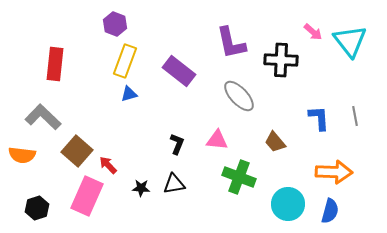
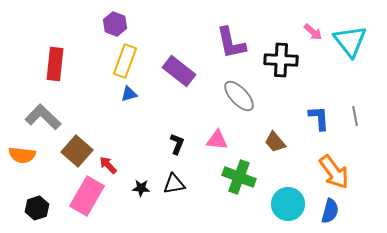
orange arrow: rotated 51 degrees clockwise
pink rectangle: rotated 6 degrees clockwise
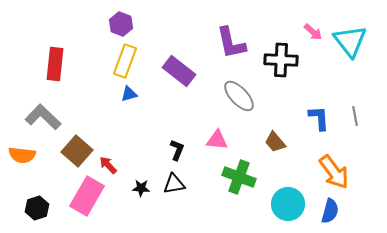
purple hexagon: moved 6 px right
black L-shape: moved 6 px down
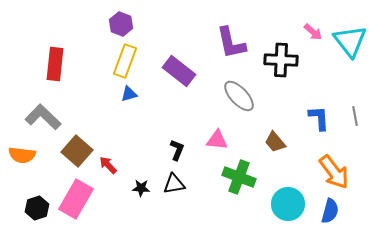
pink rectangle: moved 11 px left, 3 px down
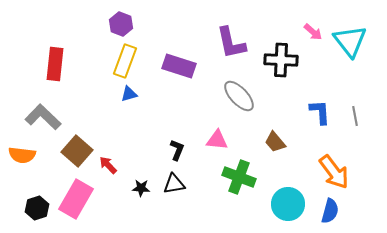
purple rectangle: moved 5 px up; rotated 20 degrees counterclockwise
blue L-shape: moved 1 px right, 6 px up
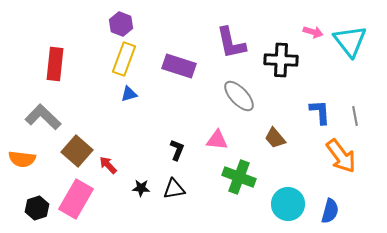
pink arrow: rotated 24 degrees counterclockwise
yellow rectangle: moved 1 px left, 2 px up
brown trapezoid: moved 4 px up
orange semicircle: moved 4 px down
orange arrow: moved 7 px right, 16 px up
black triangle: moved 5 px down
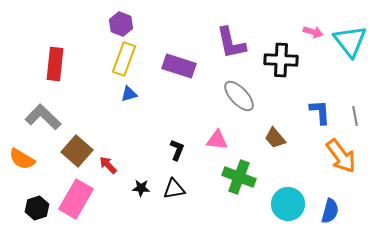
orange semicircle: rotated 24 degrees clockwise
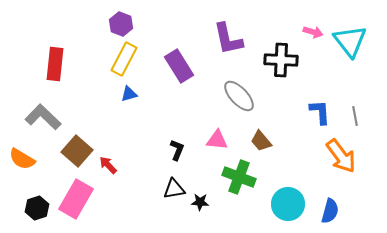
purple L-shape: moved 3 px left, 4 px up
yellow rectangle: rotated 8 degrees clockwise
purple rectangle: rotated 40 degrees clockwise
brown trapezoid: moved 14 px left, 3 px down
black star: moved 59 px right, 14 px down
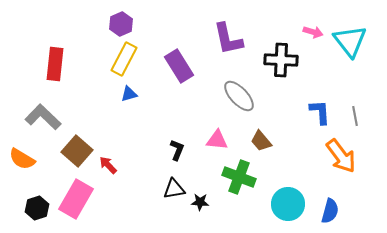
purple hexagon: rotated 15 degrees clockwise
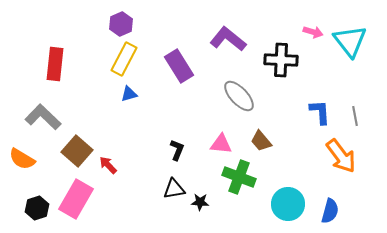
purple L-shape: rotated 141 degrees clockwise
pink triangle: moved 4 px right, 4 px down
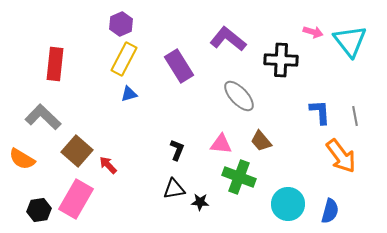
black hexagon: moved 2 px right, 2 px down; rotated 10 degrees clockwise
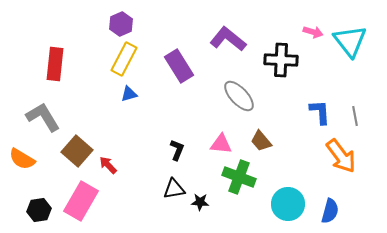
gray L-shape: rotated 15 degrees clockwise
pink rectangle: moved 5 px right, 2 px down
